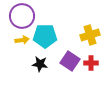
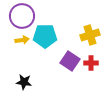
black star: moved 16 px left, 18 px down
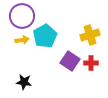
cyan pentagon: rotated 30 degrees counterclockwise
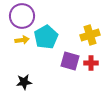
cyan pentagon: moved 1 px right, 1 px down
purple square: rotated 18 degrees counterclockwise
black star: rotated 14 degrees counterclockwise
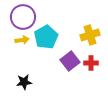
purple circle: moved 1 px right, 1 px down
purple square: rotated 36 degrees clockwise
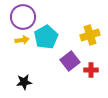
red cross: moved 7 px down
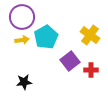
purple circle: moved 1 px left
yellow cross: rotated 36 degrees counterclockwise
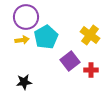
purple circle: moved 4 px right
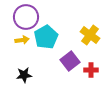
black star: moved 7 px up
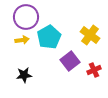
cyan pentagon: moved 3 px right
red cross: moved 3 px right; rotated 24 degrees counterclockwise
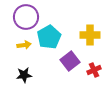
yellow cross: rotated 36 degrees counterclockwise
yellow arrow: moved 2 px right, 5 px down
